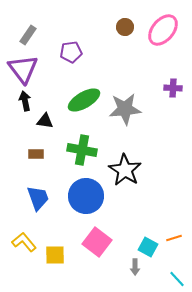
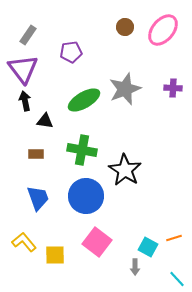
gray star: moved 20 px up; rotated 16 degrees counterclockwise
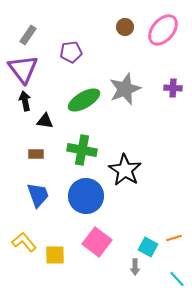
blue trapezoid: moved 3 px up
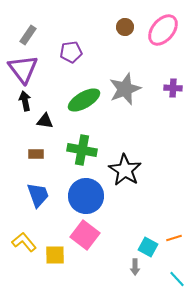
pink square: moved 12 px left, 7 px up
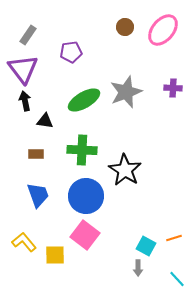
gray star: moved 1 px right, 3 px down
green cross: rotated 8 degrees counterclockwise
cyan square: moved 2 px left, 1 px up
gray arrow: moved 3 px right, 1 px down
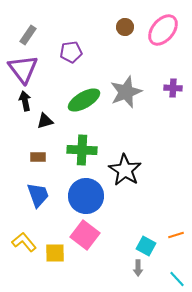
black triangle: rotated 24 degrees counterclockwise
brown rectangle: moved 2 px right, 3 px down
orange line: moved 2 px right, 3 px up
yellow square: moved 2 px up
